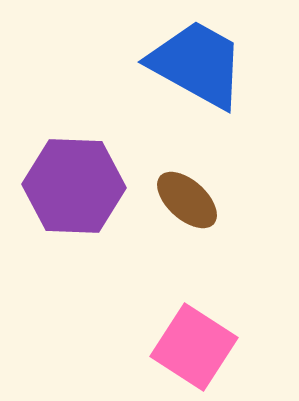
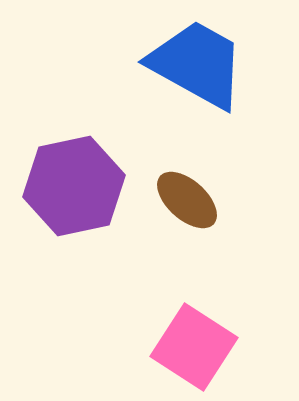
purple hexagon: rotated 14 degrees counterclockwise
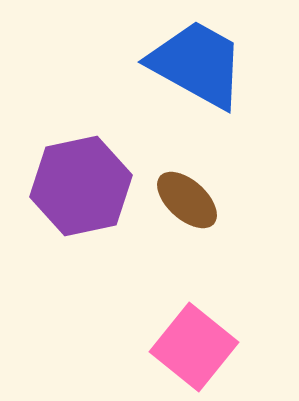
purple hexagon: moved 7 px right
pink square: rotated 6 degrees clockwise
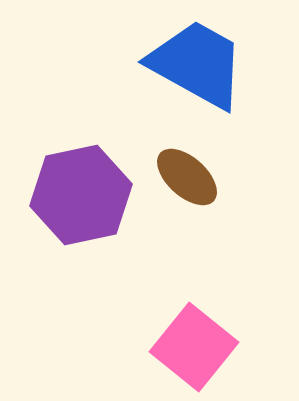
purple hexagon: moved 9 px down
brown ellipse: moved 23 px up
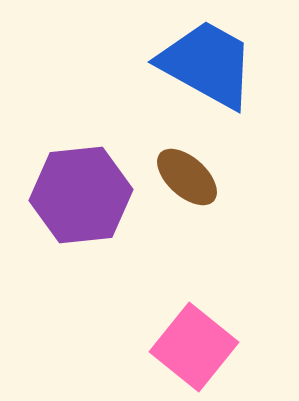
blue trapezoid: moved 10 px right
purple hexagon: rotated 6 degrees clockwise
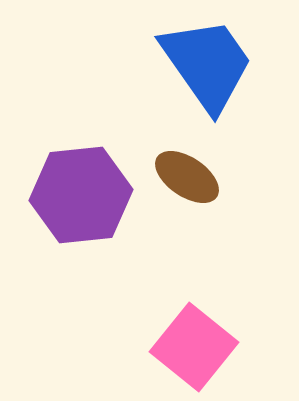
blue trapezoid: rotated 26 degrees clockwise
brown ellipse: rotated 8 degrees counterclockwise
